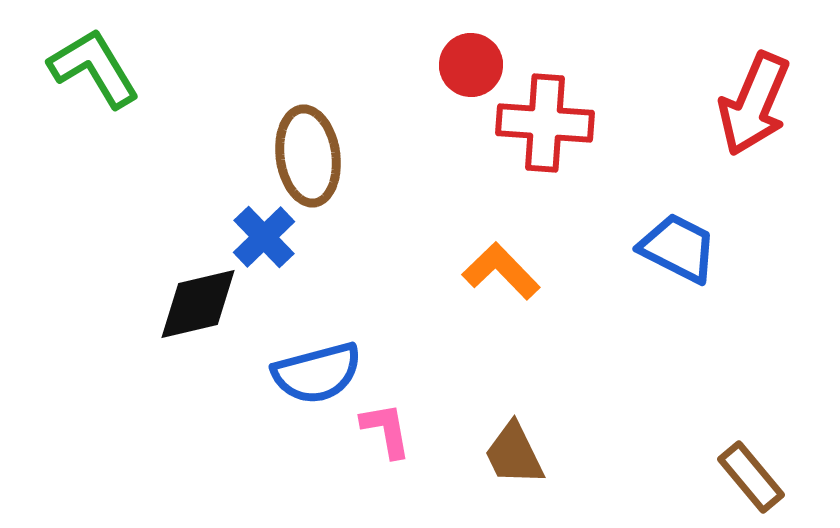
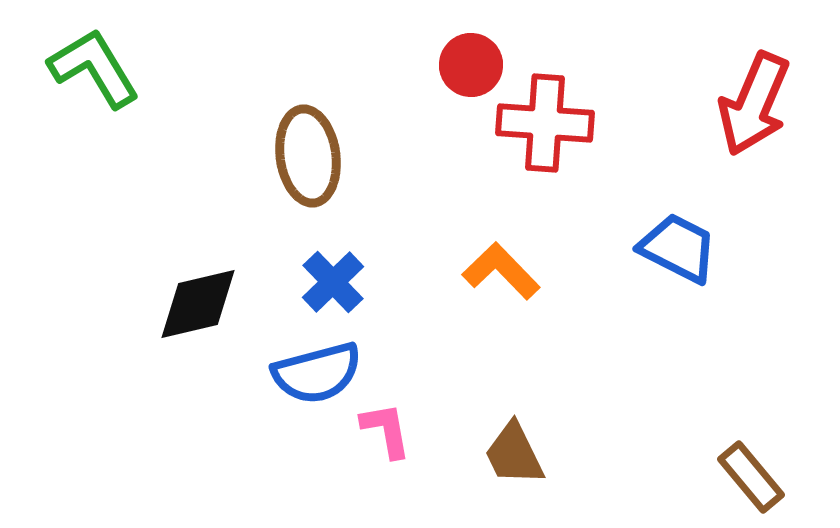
blue cross: moved 69 px right, 45 px down
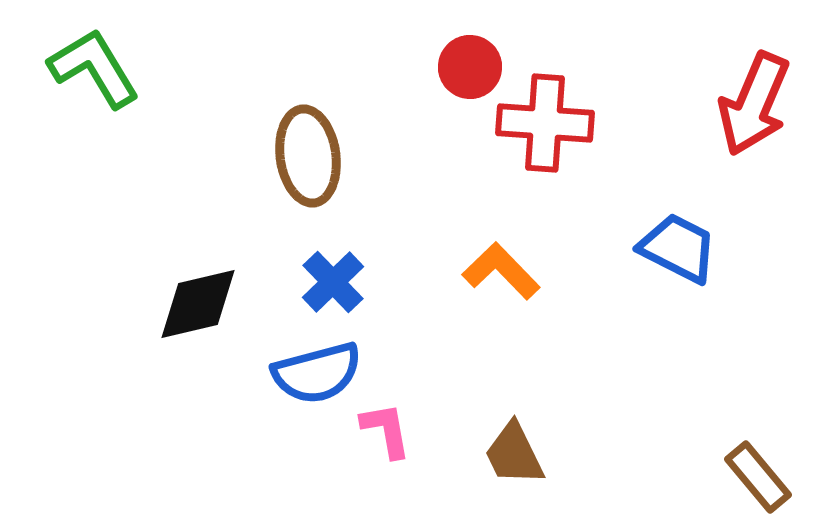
red circle: moved 1 px left, 2 px down
brown rectangle: moved 7 px right
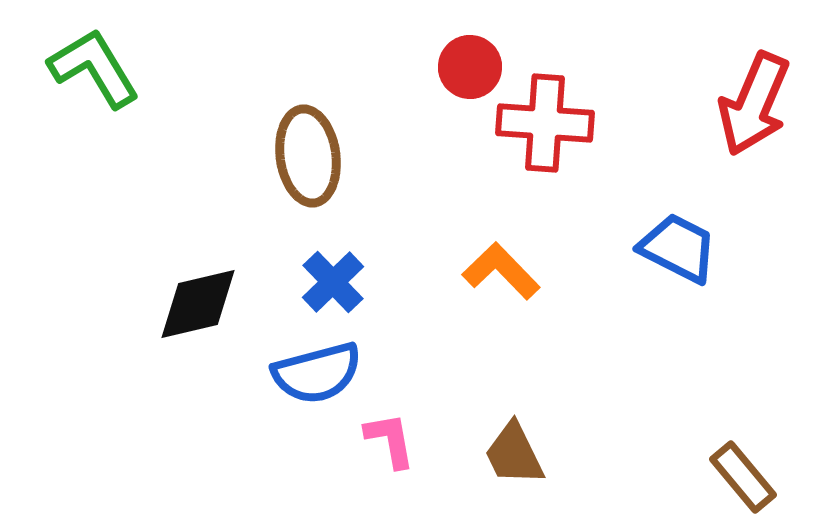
pink L-shape: moved 4 px right, 10 px down
brown rectangle: moved 15 px left
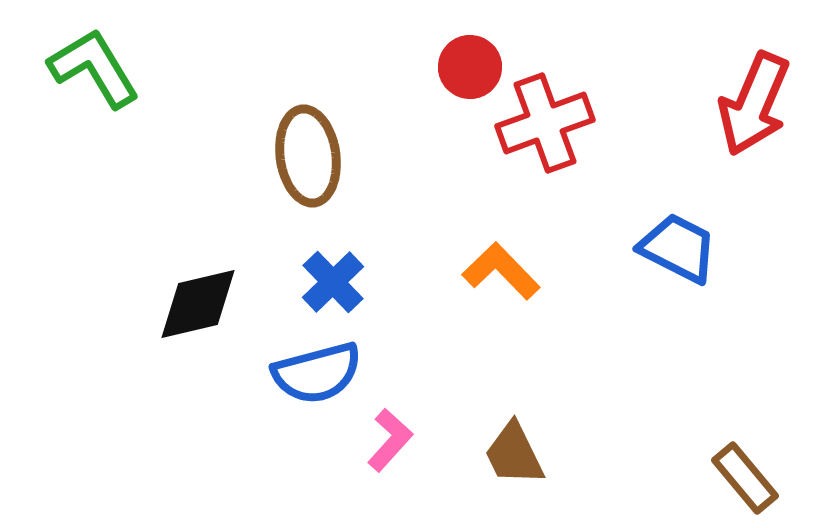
red cross: rotated 24 degrees counterclockwise
pink L-shape: rotated 52 degrees clockwise
brown rectangle: moved 2 px right, 1 px down
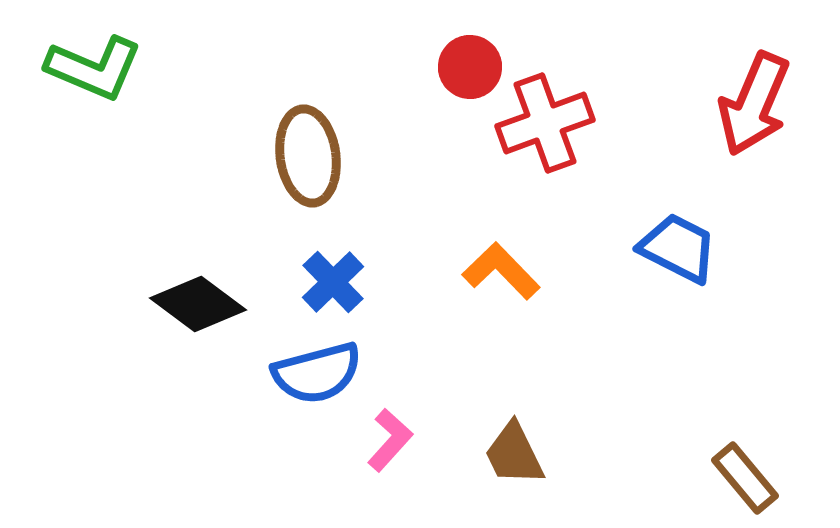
green L-shape: rotated 144 degrees clockwise
black diamond: rotated 50 degrees clockwise
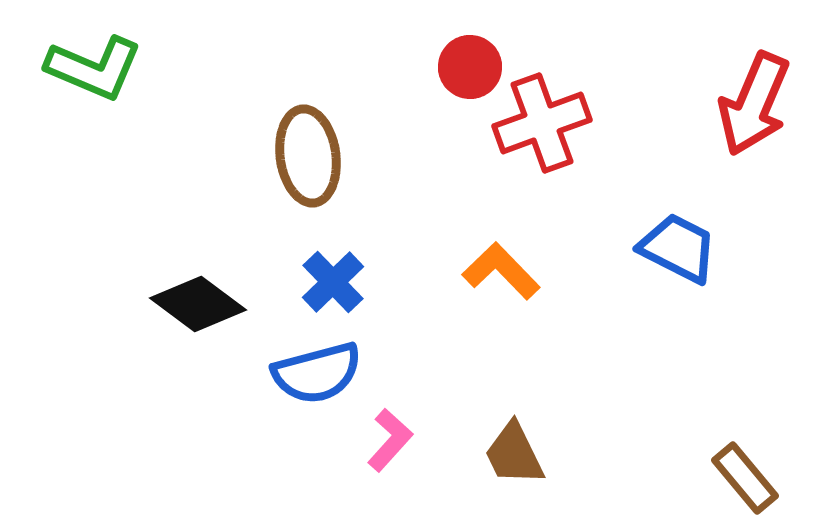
red cross: moved 3 px left
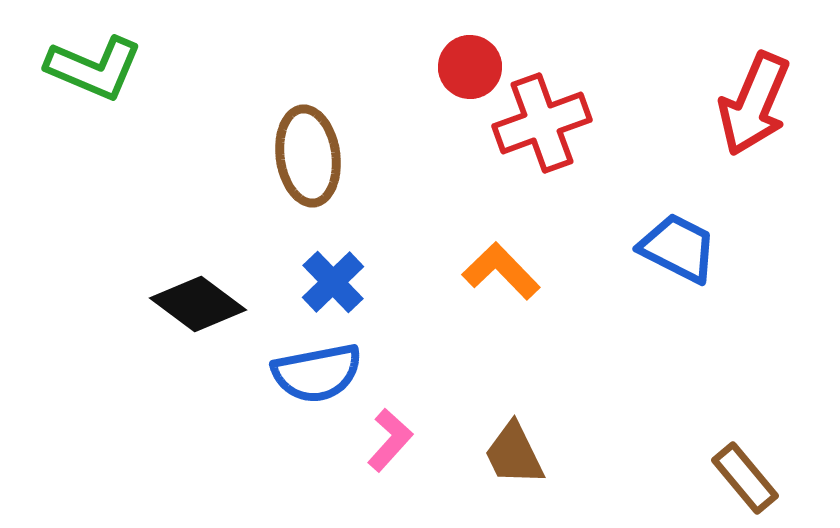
blue semicircle: rotated 4 degrees clockwise
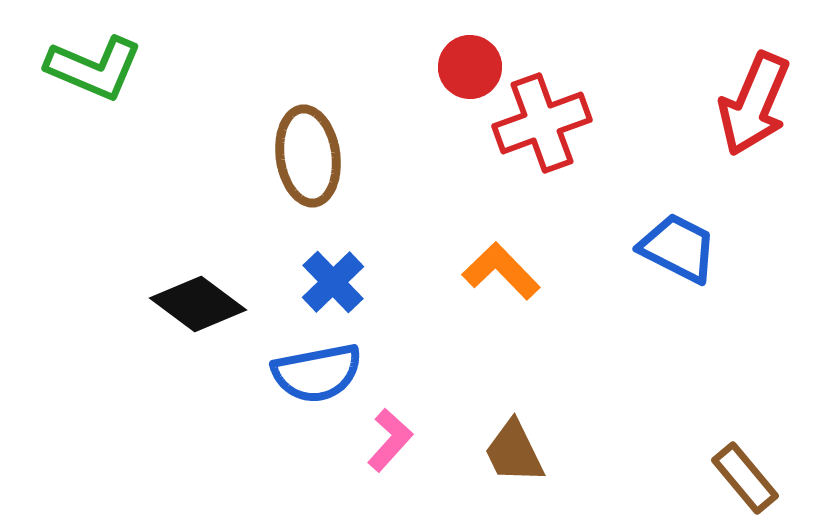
brown trapezoid: moved 2 px up
